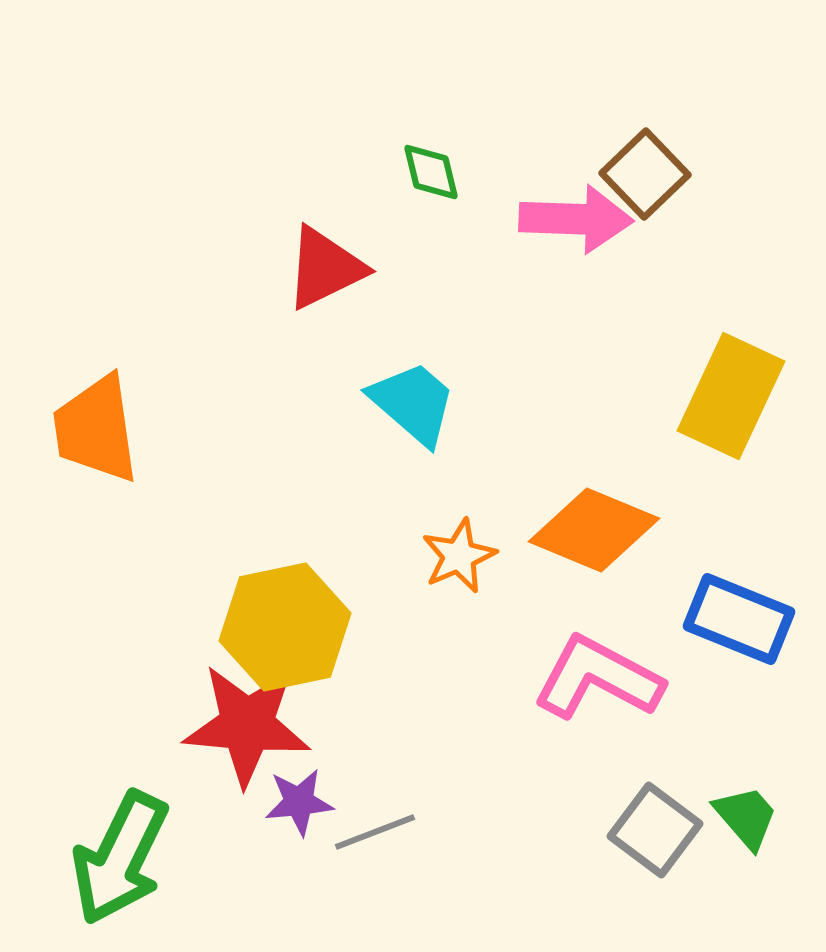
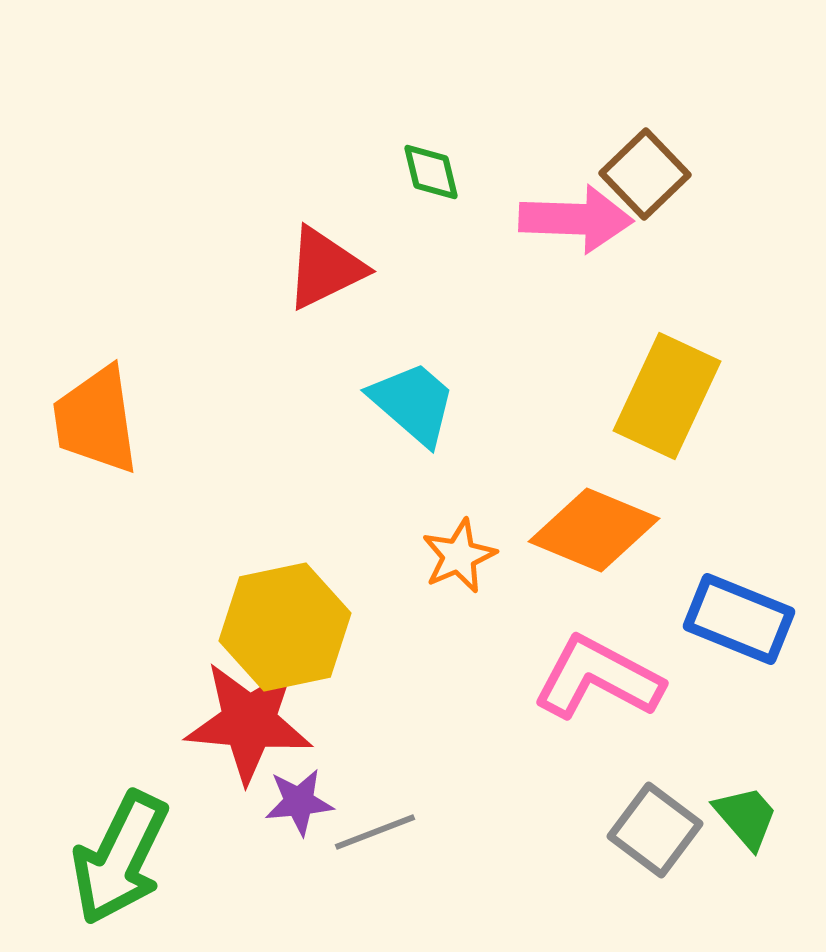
yellow rectangle: moved 64 px left
orange trapezoid: moved 9 px up
red star: moved 2 px right, 3 px up
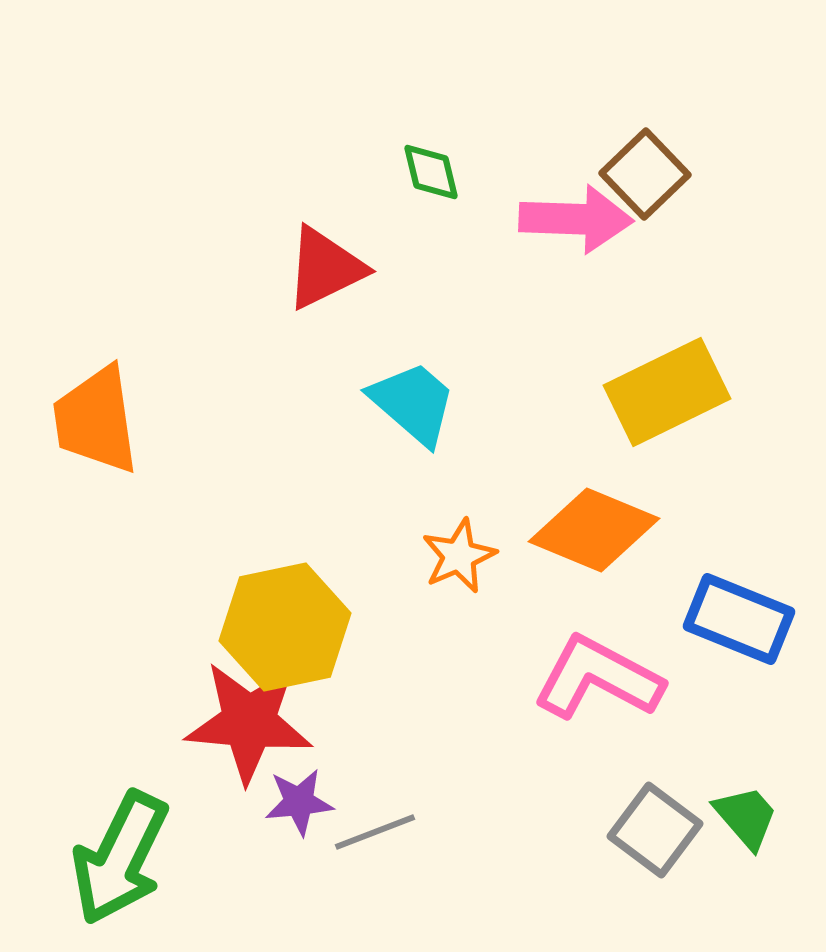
yellow rectangle: moved 4 px up; rotated 39 degrees clockwise
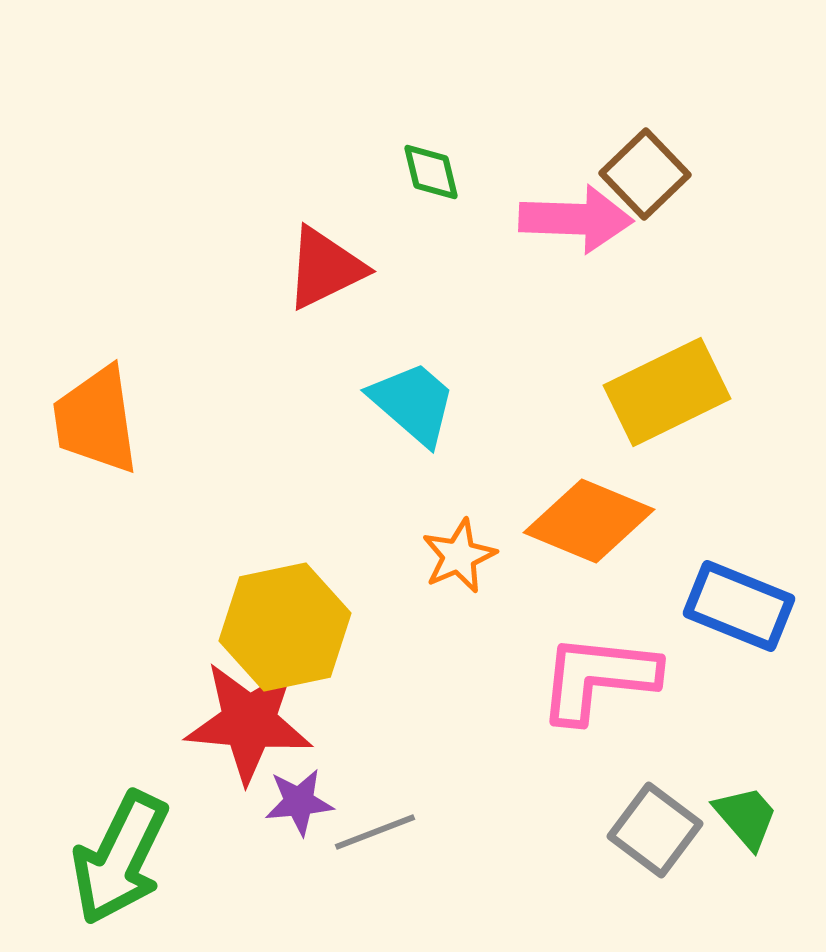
orange diamond: moved 5 px left, 9 px up
blue rectangle: moved 13 px up
pink L-shape: rotated 22 degrees counterclockwise
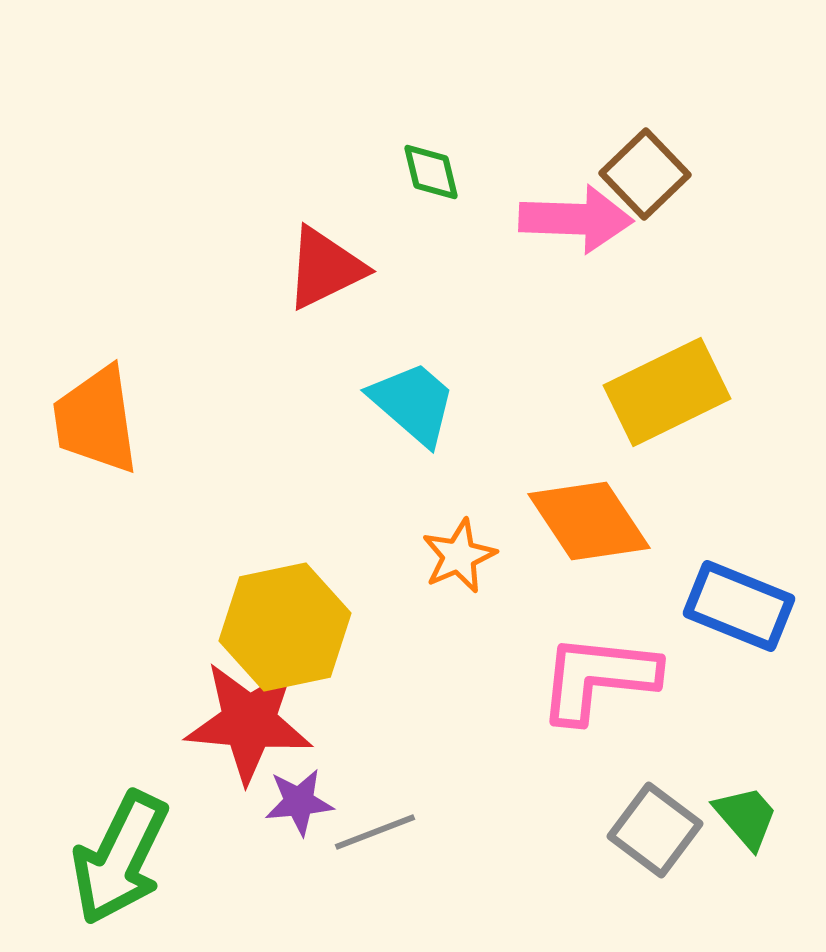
orange diamond: rotated 34 degrees clockwise
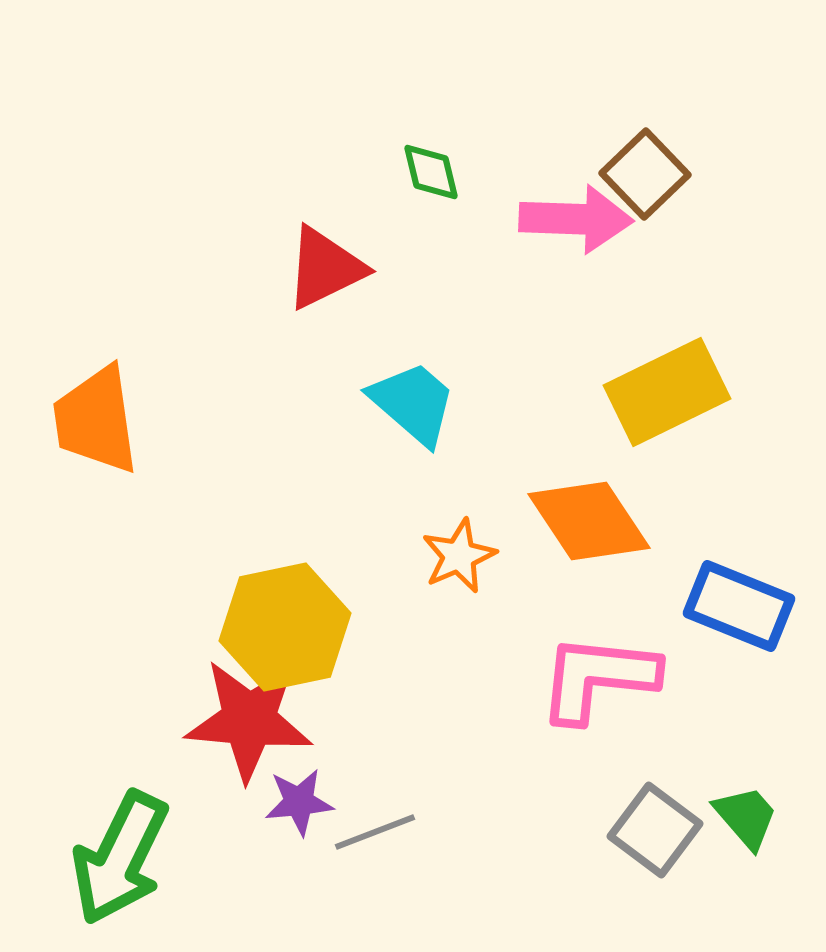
red star: moved 2 px up
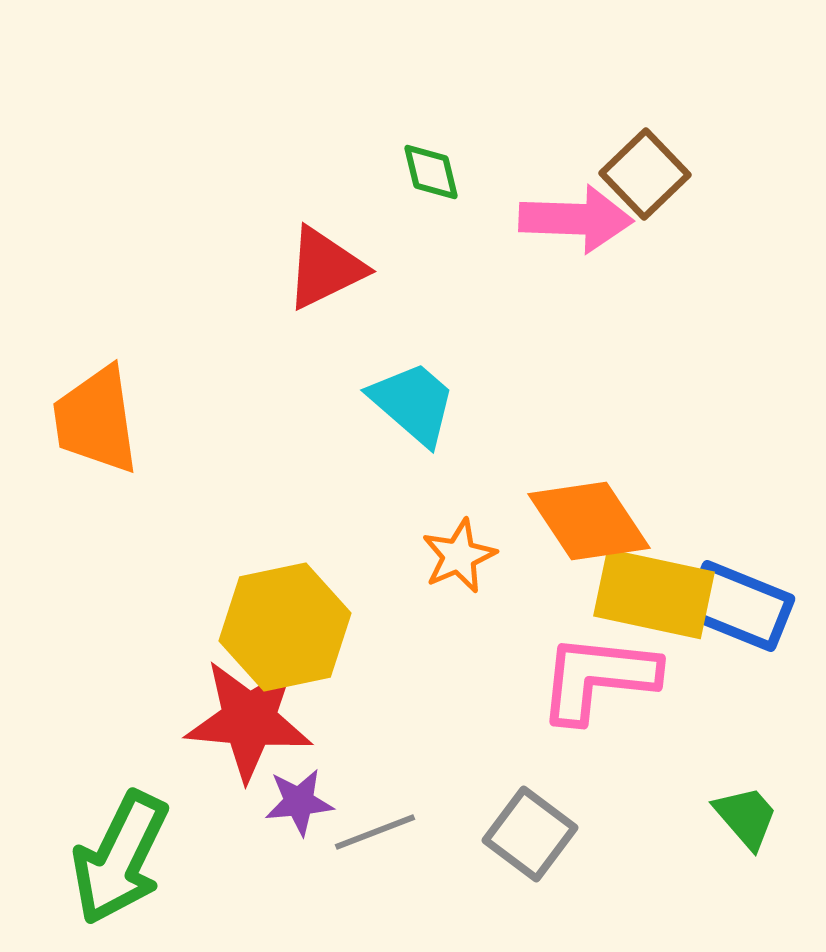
yellow rectangle: moved 13 px left, 202 px down; rotated 38 degrees clockwise
gray square: moved 125 px left, 4 px down
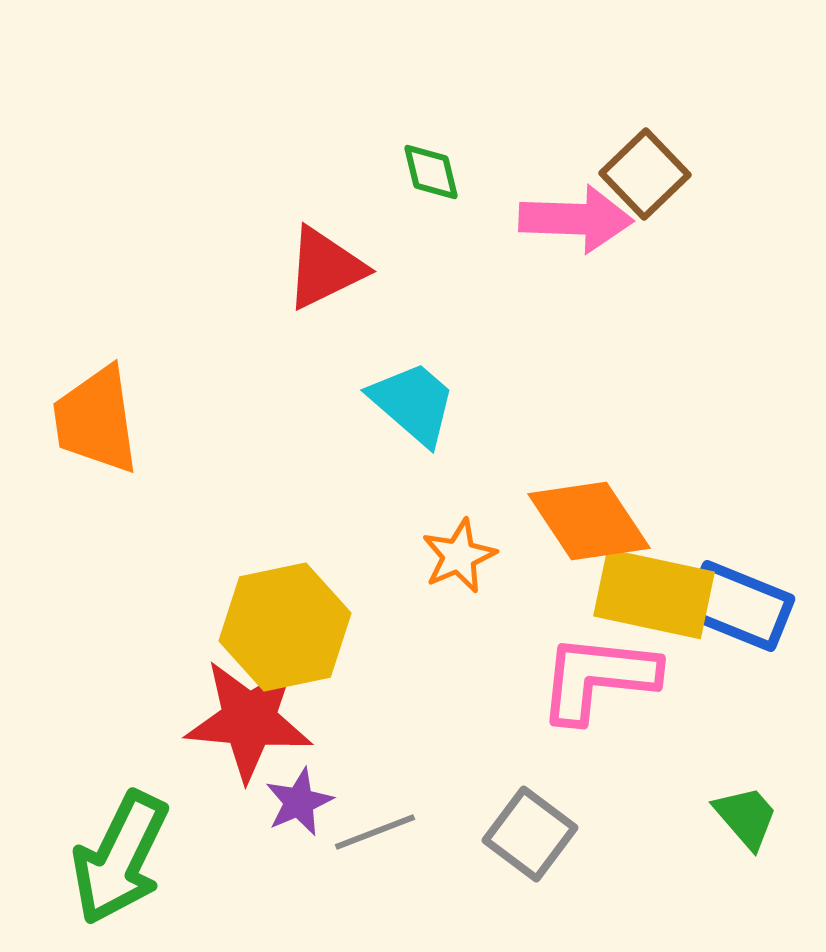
purple star: rotated 18 degrees counterclockwise
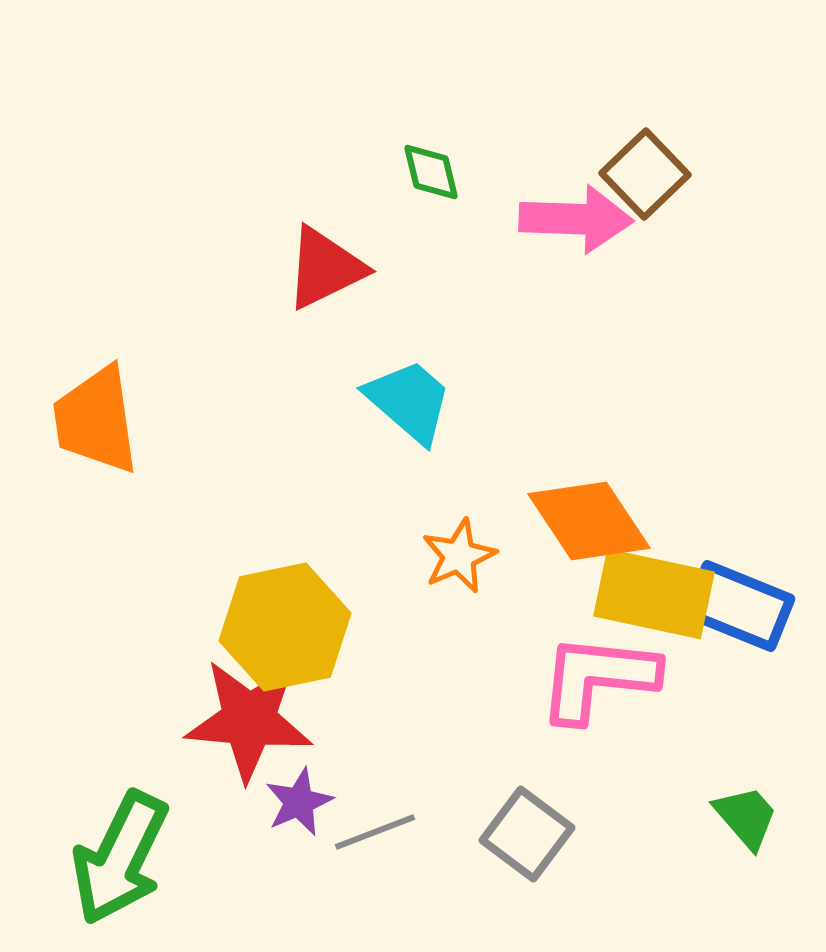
cyan trapezoid: moved 4 px left, 2 px up
gray square: moved 3 px left
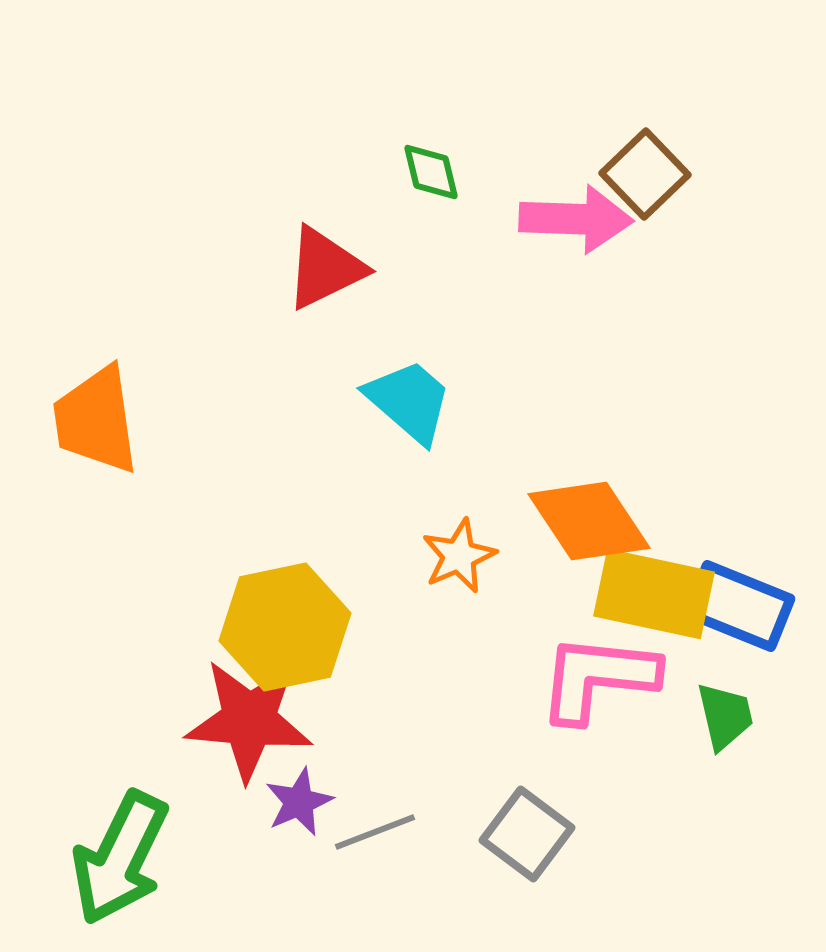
green trapezoid: moved 21 px left, 101 px up; rotated 28 degrees clockwise
